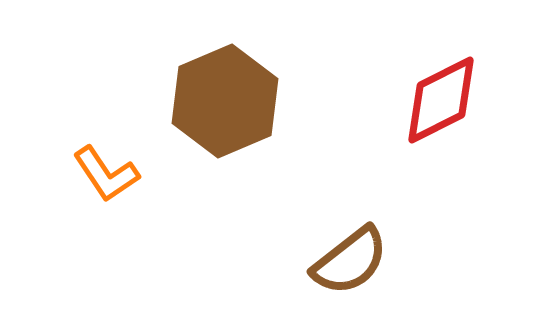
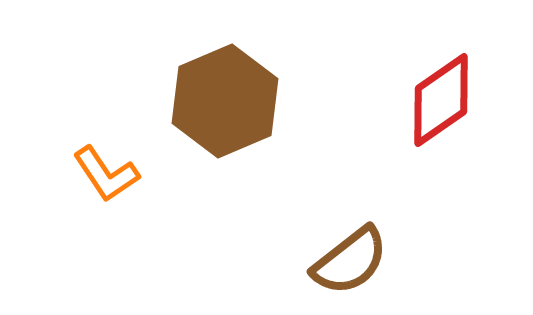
red diamond: rotated 8 degrees counterclockwise
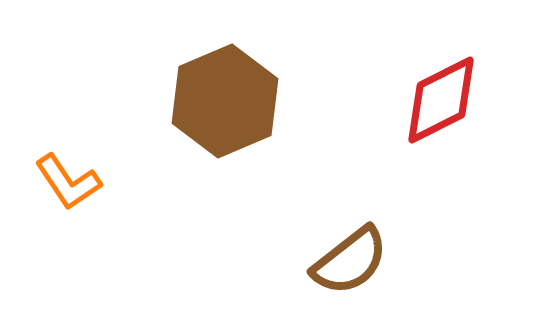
red diamond: rotated 8 degrees clockwise
orange L-shape: moved 38 px left, 8 px down
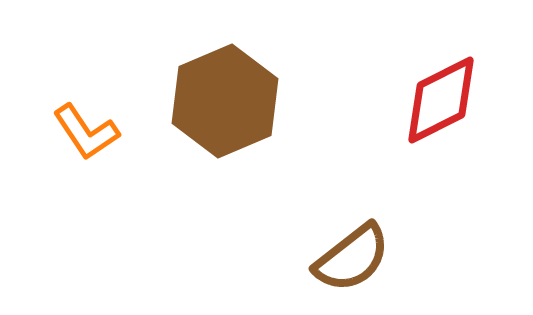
orange L-shape: moved 18 px right, 50 px up
brown semicircle: moved 2 px right, 3 px up
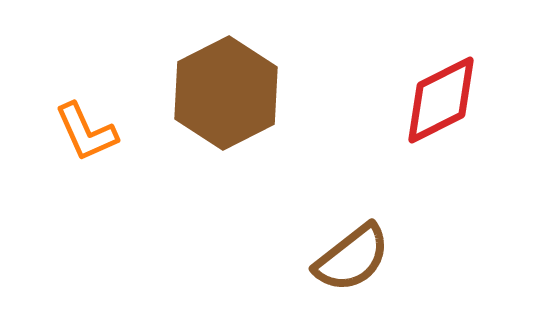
brown hexagon: moved 1 px right, 8 px up; rotated 4 degrees counterclockwise
orange L-shape: rotated 10 degrees clockwise
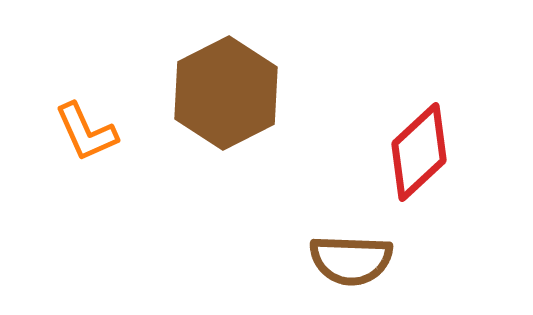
red diamond: moved 22 px left, 52 px down; rotated 16 degrees counterclockwise
brown semicircle: moved 1 px left, 2 px down; rotated 40 degrees clockwise
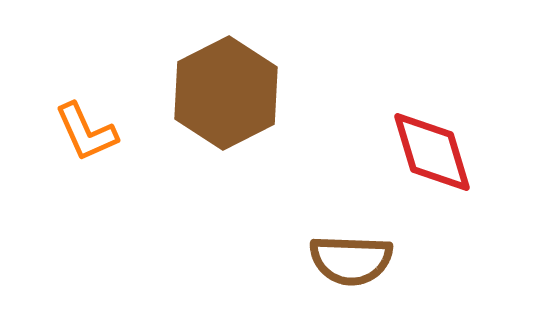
red diamond: moved 13 px right; rotated 64 degrees counterclockwise
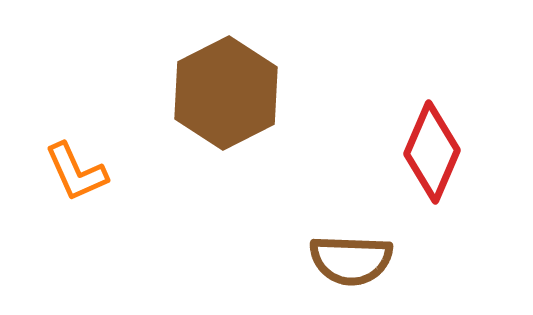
orange L-shape: moved 10 px left, 40 px down
red diamond: rotated 40 degrees clockwise
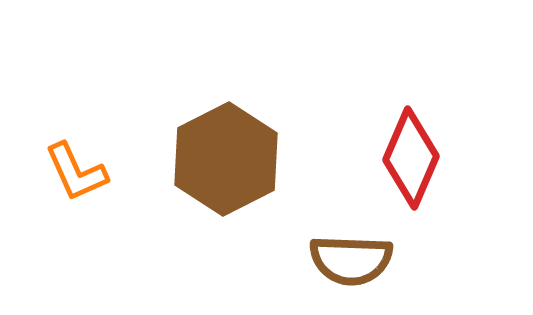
brown hexagon: moved 66 px down
red diamond: moved 21 px left, 6 px down
